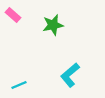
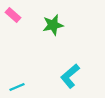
cyan L-shape: moved 1 px down
cyan line: moved 2 px left, 2 px down
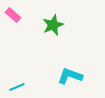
green star: rotated 10 degrees counterclockwise
cyan L-shape: rotated 60 degrees clockwise
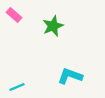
pink rectangle: moved 1 px right
green star: moved 1 px down
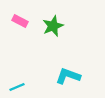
pink rectangle: moved 6 px right, 6 px down; rotated 14 degrees counterclockwise
cyan L-shape: moved 2 px left
